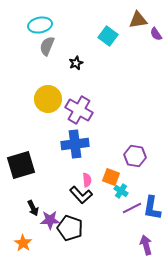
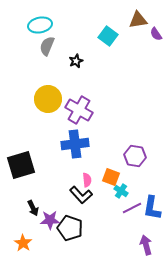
black star: moved 2 px up
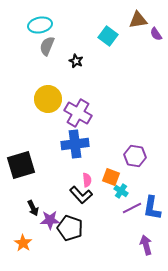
black star: rotated 24 degrees counterclockwise
purple cross: moved 1 px left, 3 px down
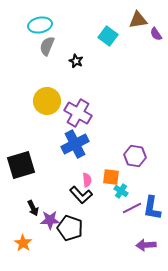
yellow circle: moved 1 px left, 2 px down
blue cross: rotated 20 degrees counterclockwise
orange square: rotated 12 degrees counterclockwise
purple arrow: rotated 78 degrees counterclockwise
